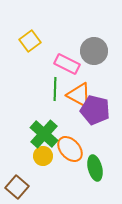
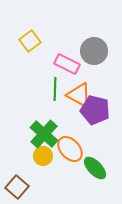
green ellipse: rotated 30 degrees counterclockwise
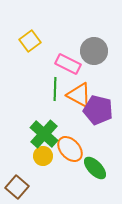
pink rectangle: moved 1 px right
purple pentagon: moved 3 px right
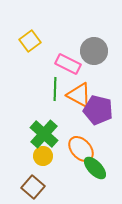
orange ellipse: moved 11 px right
brown square: moved 16 px right
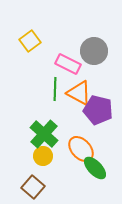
orange triangle: moved 2 px up
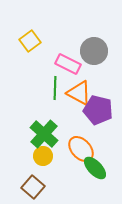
green line: moved 1 px up
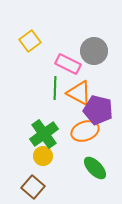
green cross: rotated 12 degrees clockwise
orange ellipse: moved 4 px right, 18 px up; rotated 68 degrees counterclockwise
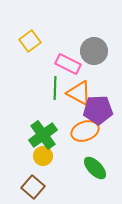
purple pentagon: rotated 16 degrees counterclockwise
green cross: moved 1 px left, 1 px down
